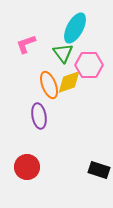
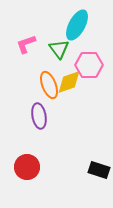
cyan ellipse: moved 2 px right, 3 px up
green triangle: moved 4 px left, 4 px up
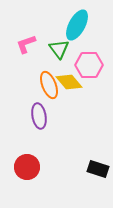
yellow diamond: rotated 68 degrees clockwise
black rectangle: moved 1 px left, 1 px up
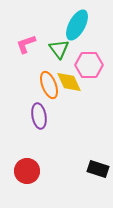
yellow diamond: rotated 16 degrees clockwise
red circle: moved 4 px down
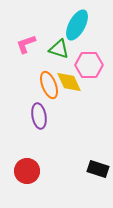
green triangle: rotated 35 degrees counterclockwise
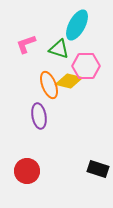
pink hexagon: moved 3 px left, 1 px down
yellow diamond: moved 1 px up; rotated 52 degrees counterclockwise
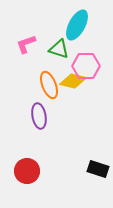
yellow diamond: moved 4 px right
